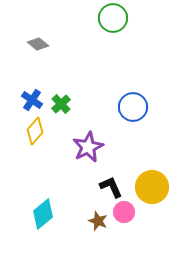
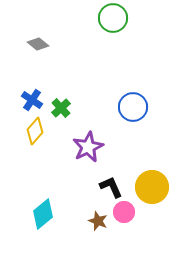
green cross: moved 4 px down
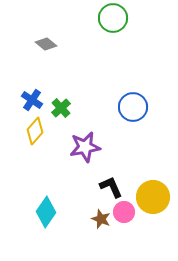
gray diamond: moved 8 px right
purple star: moved 3 px left; rotated 16 degrees clockwise
yellow circle: moved 1 px right, 10 px down
cyan diamond: moved 3 px right, 2 px up; rotated 16 degrees counterclockwise
brown star: moved 3 px right, 2 px up
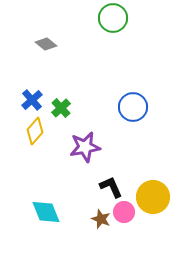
blue cross: rotated 15 degrees clockwise
cyan diamond: rotated 56 degrees counterclockwise
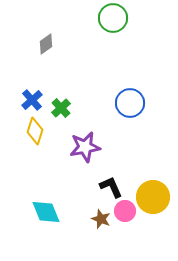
gray diamond: rotated 75 degrees counterclockwise
blue circle: moved 3 px left, 4 px up
yellow diamond: rotated 24 degrees counterclockwise
pink circle: moved 1 px right, 1 px up
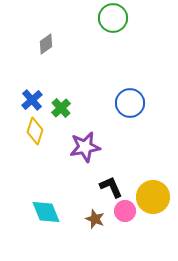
brown star: moved 6 px left
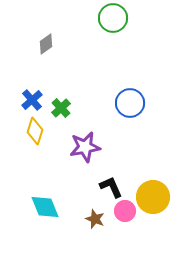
cyan diamond: moved 1 px left, 5 px up
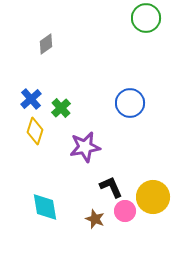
green circle: moved 33 px right
blue cross: moved 1 px left, 1 px up
cyan diamond: rotated 12 degrees clockwise
